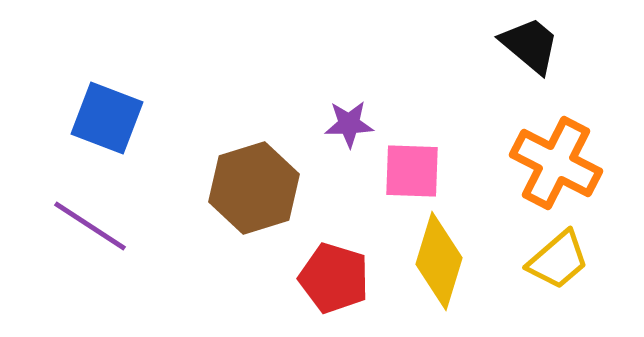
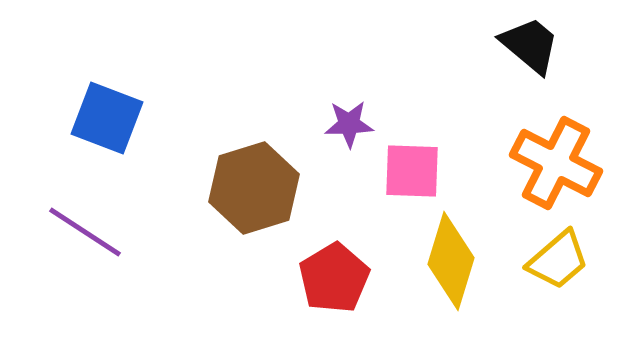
purple line: moved 5 px left, 6 px down
yellow diamond: moved 12 px right
red pentagon: rotated 24 degrees clockwise
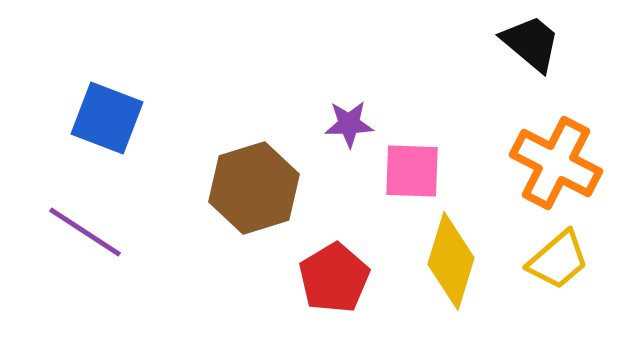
black trapezoid: moved 1 px right, 2 px up
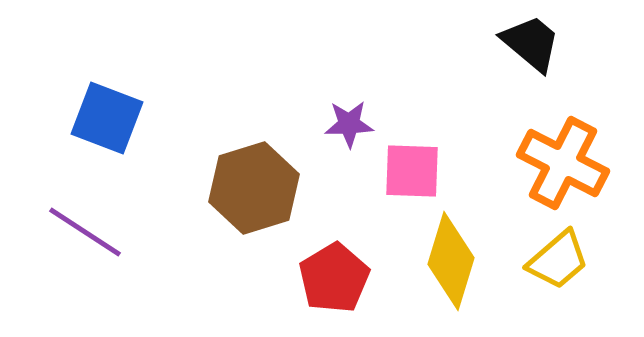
orange cross: moved 7 px right
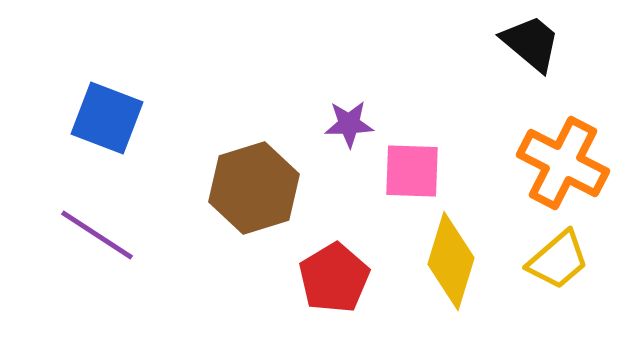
purple line: moved 12 px right, 3 px down
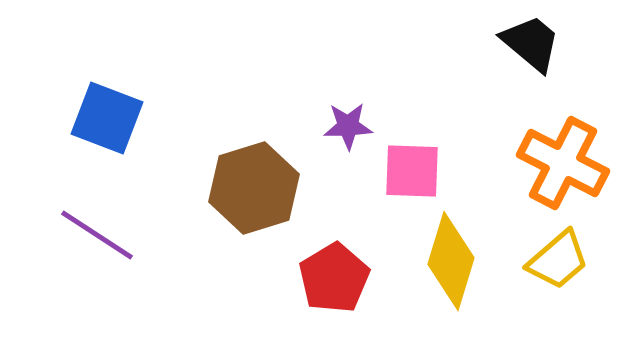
purple star: moved 1 px left, 2 px down
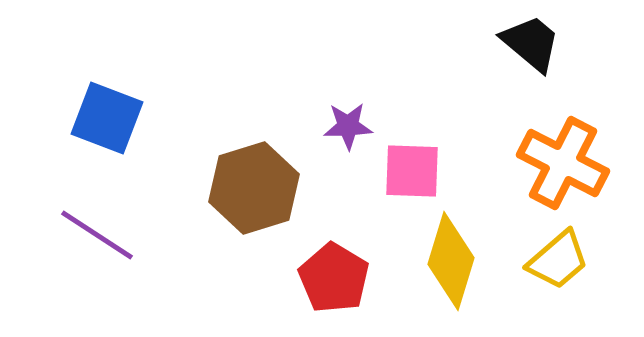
red pentagon: rotated 10 degrees counterclockwise
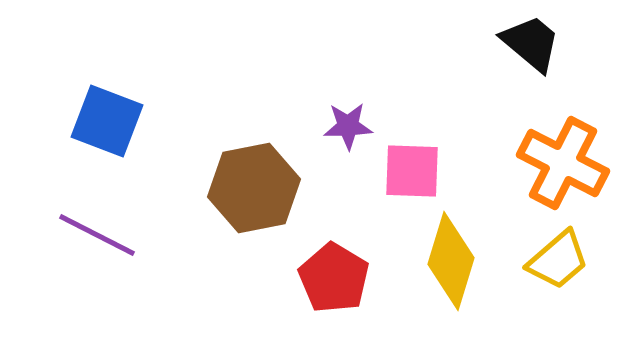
blue square: moved 3 px down
brown hexagon: rotated 6 degrees clockwise
purple line: rotated 6 degrees counterclockwise
